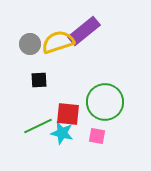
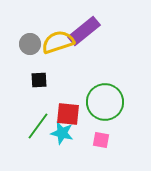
green line: rotated 28 degrees counterclockwise
pink square: moved 4 px right, 4 px down
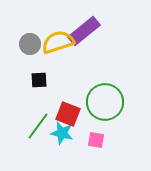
red square: rotated 15 degrees clockwise
pink square: moved 5 px left
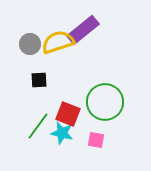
purple rectangle: moved 1 px left, 1 px up
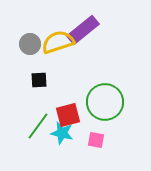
red square: moved 1 px down; rotated 35 degrees counterclockwise
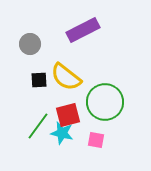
purple rectangle: rotated 12 degrees clockwise
yellow semicircle: moved 8 px right, 35 px down; rotated 124 degrees counterclockwise
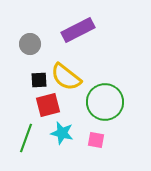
purple rectangle: moved 5 px left
red square: moved 20 px left, 10 px up
green line: moved 12 px left, 12 px down; rotated 16 degrees counterclockwise
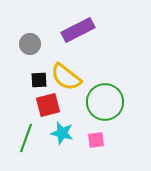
pink square: rotated 18 degrees counterclockwise
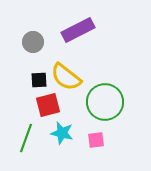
gray circle: moved 3 px right, 2 px up
